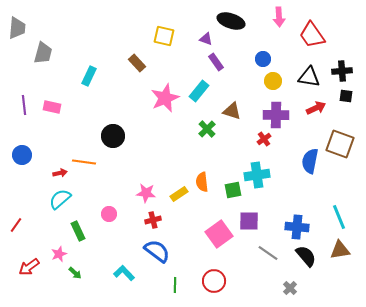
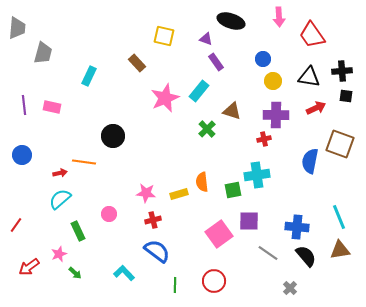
red cross at (264, 139): rotated 24 degrees clockwise
yellow rectangle at (179, 194): rotated 18 degrees clockwise
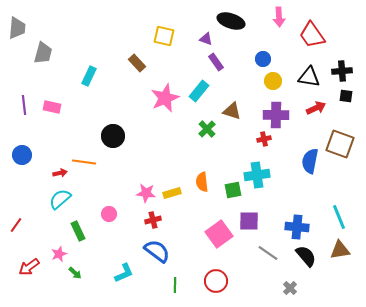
yellow rectangle at (179, 194): moved 7 px left, 1 px up
cyan L-shape at (124, 273): rotated 110 degrees clockwise
red circle at (214, 281): moved 2 px right
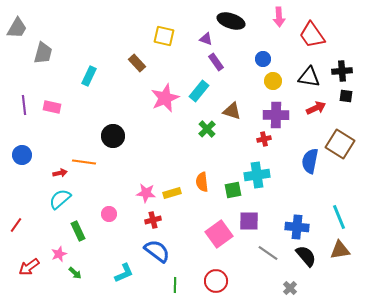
gray trapezoid at (17, 28): rotated 25 degrees clockwise
brown square at (340, 144): rotated 12 degrees clockwise
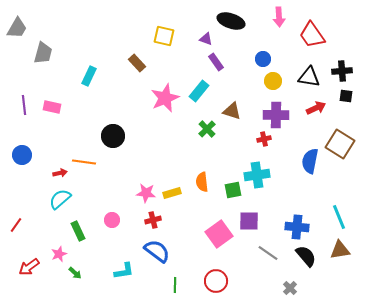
pink circle at (109, 214): moved 3 px right, 6 px down
cyan L-shape at (124, 273): moved 2 px up; rotated 15 degrees clockwise
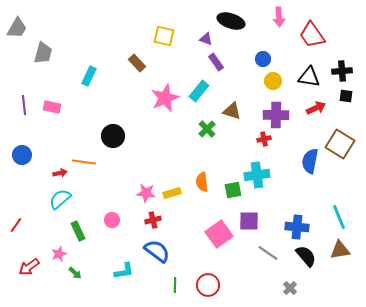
red circle at (216, 281): moved 8 px left, 4 px down
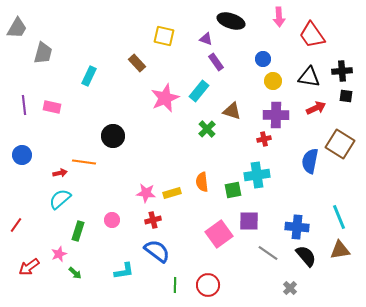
green rectangle at (78, 231): rotated 42 degrees clockwise
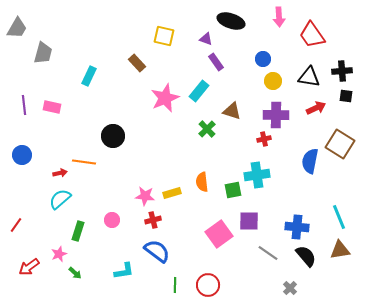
pink star at (146, 193): moved 1 px left, 3 px down
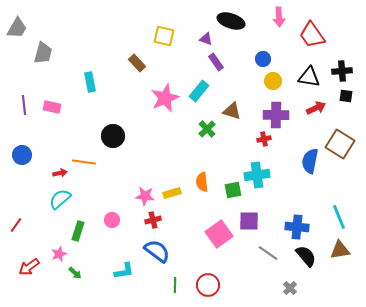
cyan rectangle at (89, 76): moved 1 px right, 6 px down; rotated 36 degrees counterclockwise
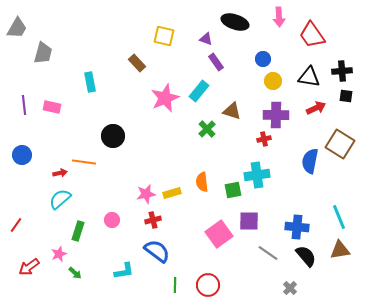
black ellipse at (231, 21): moved 4 px right, 1 px down
pink star at (145, 196): moved 1 px right, 2 px up; rotated 18 degrees counterclockwise
